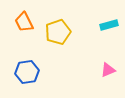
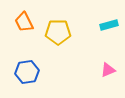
yellow pentagon: rotated 20 degrees clockwise
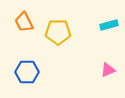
blue hexagon: rotated 10 degrees clockwise
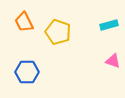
yellow pentagon: rotated 20 degrees clockwise
pink triangle: moved 5 px right, 9 px up; rotated 42 degrees clockwise
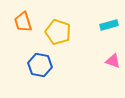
orange trapezoid: moved 1 px left; rotated 10 degrees clockwise
blue hexagon: moved 13 px right, 7 px up; rotated 10 degrees clockwise
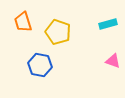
cyan rectangle: moved 1 px left, 1 px up
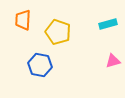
orange trapezoid: moved 2 px up; rotated 20 degrees clockwise
pink triangle: rotated 35 degrees counterclockwise
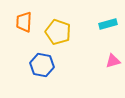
orange trapezoid: moved 1 px right, 2 px down
blue hexagon: moved 2 px right
